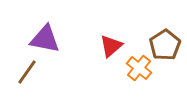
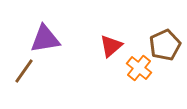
purple triangle: rotated 20 degrees counterclockwise
brown pentagon: rotated 8 degrees clockwise
brown line: moved 3 px left, 1 px up
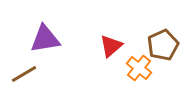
brown pentagon: moved 2 px left
brown line: moved 3 px down; rotated 24 degrees clockwise
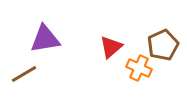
red triangle: moved 1 px down
orange cross: rotated 15 degrees counterclockwise
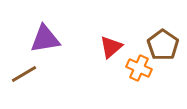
brown pentagon: rotated 12 degrees counterclockwise
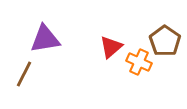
brown pentagon: moved 2 px right, 4 px up
orange cross: moved 6 px up
brown line: rotated 32 degrees counterclockwise
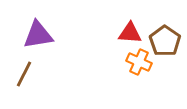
purple triangle: moved 7 px left, 4 px up
red triangle: moved 19 px right, 14 px up; rotated 45 degrees clockwise
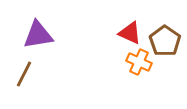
red triangle: rotated 20 degrees clockwise
